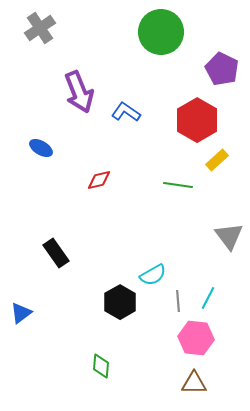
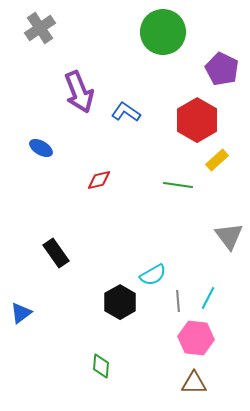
green circle: moved 2 px right
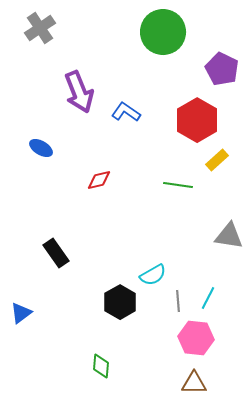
gray triangle: rotated 44 degrees counterclockwise
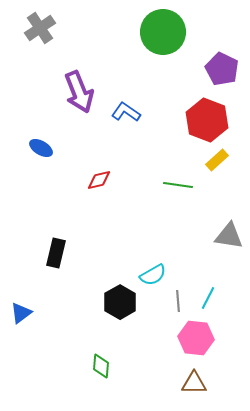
red hexagon: moved 10 px right; rotated 9 degrees counterclockwise
black rectangle: rotated 48 degrees clockwise
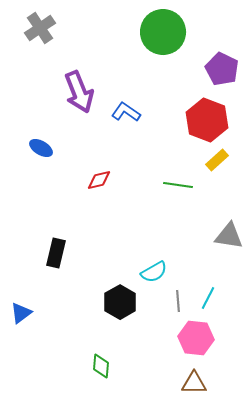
cyan semicircle: moved 1 px right, 3 px up
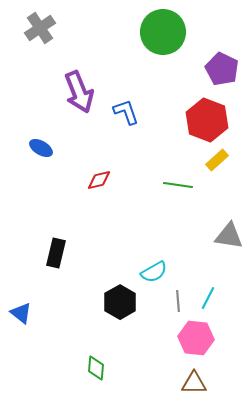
blue L-shape: rotated 36 degrees clockwise
blue triangle: rotated 45 degrees counterclockwise
green diamond: moved 5 px left, 2 px down
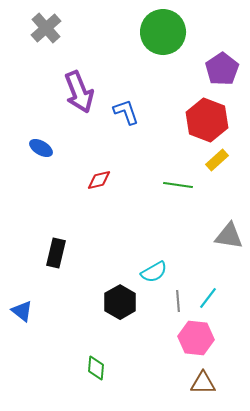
gray cross: moved 6 px right; rotated 8 degrees counterclockwise
purple pentagon: rotated 12 degrees clockwise
cyan line: rotated 10 degrees clockwise
blue triangle: moved 1 px right, 2 px up
brown triangle: moved 9 px right
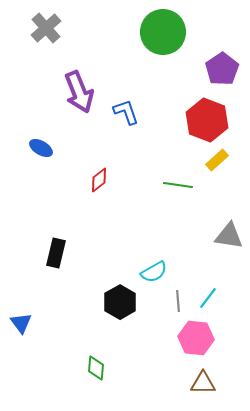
red diamond: rotated 25 degrees counterclockwise
blue triangle: moved 1 px left, 12 px down; rotated 15 degrees clockwise
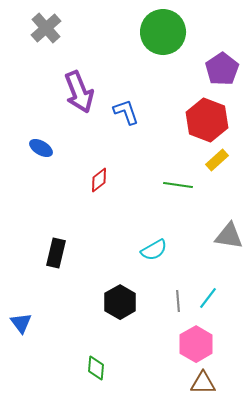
cyan semicircle: moved 22 px up
pink hexagon: moved 6 px down; rotated 24 degrees clockwise
